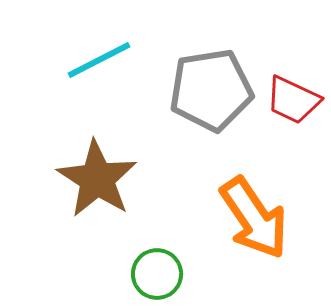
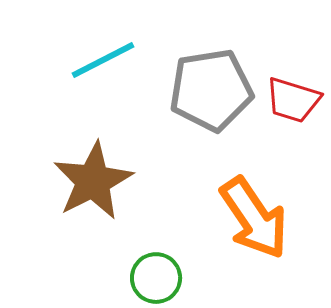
cyan line: moved 4 px right
red trapezoid: rotated 8 degrees counterclockwise
brown star: moved 4 px left, 2 px down; rotated 12 degrees clockwise
green circle: moved 1 px left, 4 px down
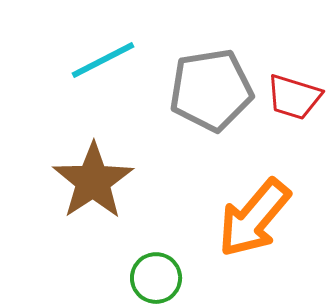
red trapezoid: moved 1 px right, 3 px up
brown star: rotated 6 degrees counterclockwise
orange arrow: rotated 74 degrees clockwise
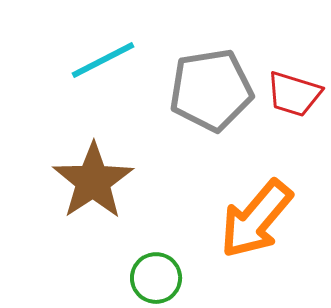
red trapezoid: moved 3 px up
orange arrow: moved 2 px right, 1 px down
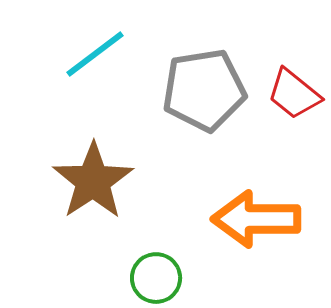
cyan line: moved 8 px left, 6 px up; rotated 10 degrees counterclockwise
gray pentagon: moved 7 px left
red trapezoid: rotated 22 degrees clockwise
orange arrow: rotated 50 degrees clockwise
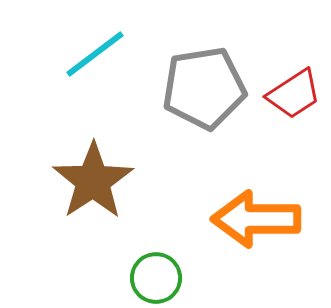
gray pentagon: moved 2 px up
red trapezoid: rotated 72 degrees counterclockwise
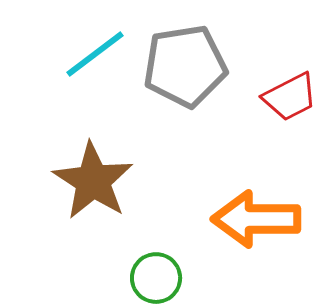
gray pentagon: moved 19 px left, 22 px up
red trapezoid: moved 4 px left, 3 px down; rotated 6 degrees clockwise
brown star: rotated 6 degrees counterclockwise
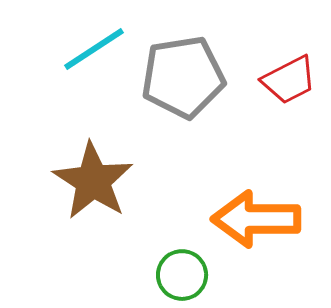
cyan line: moved 1 px left, 5 px up; rotated 4 degrees clockwise
gray pentagon: moved 2 px left, 11 px down
red trapezoid: moved 1 px left, 17 px up
green circle: moved 26 px right, 3 px up
